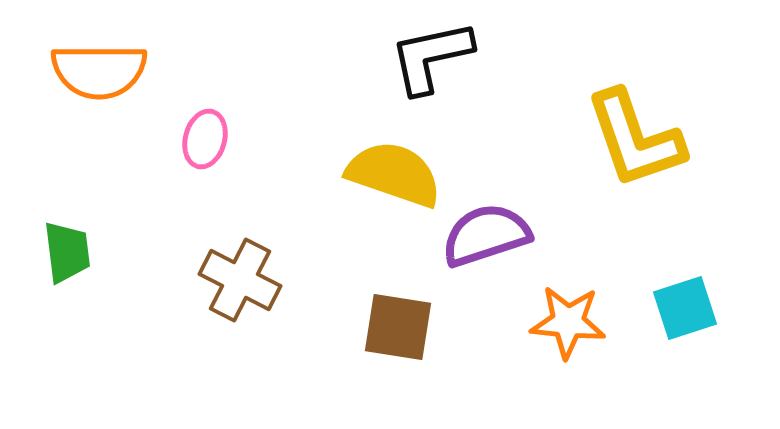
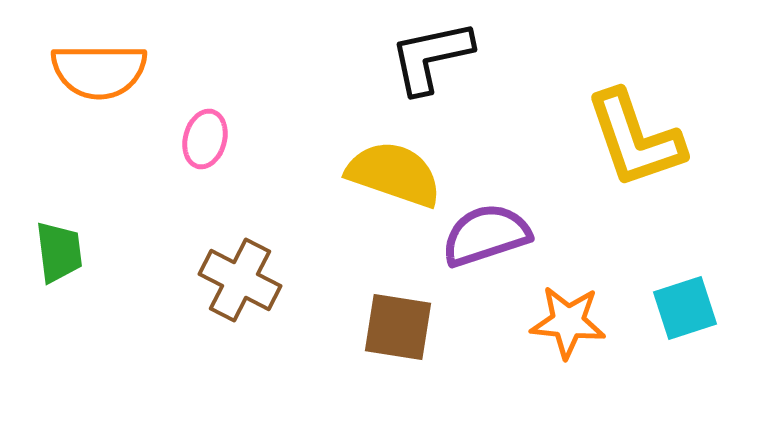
green trapezoid: moved 8 px left
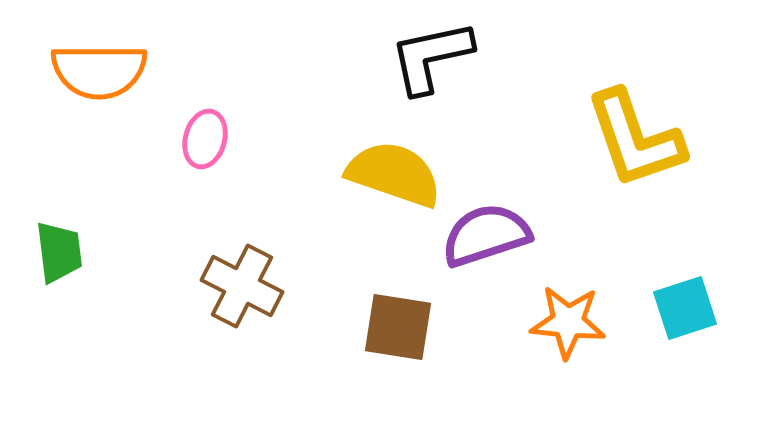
brown cross: moved 2 px right, 6 px down
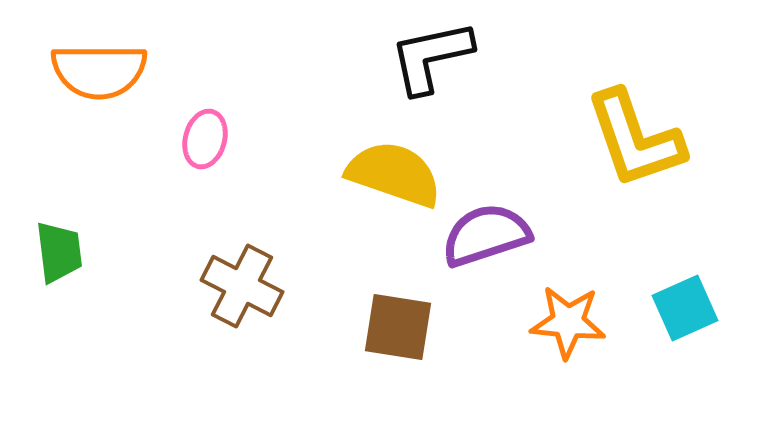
cyan square: rotated 6 degrees counterclockwise
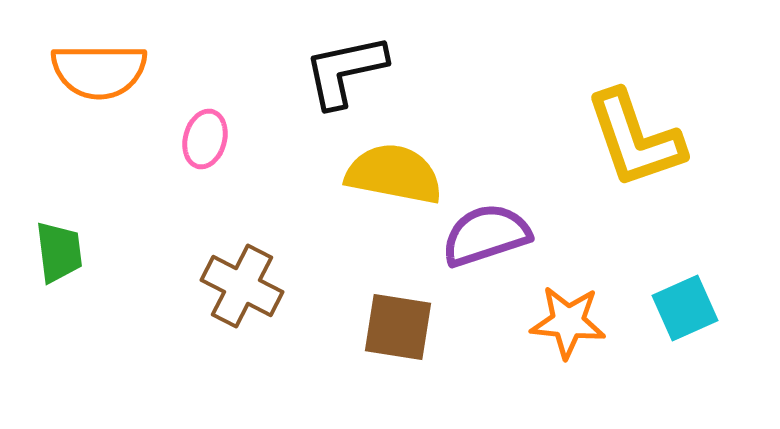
black L-shape: moved 86 px left, 14 px down
yellow semicircle: rotated 8 degrees counterclockwise
